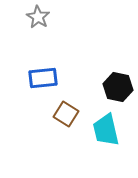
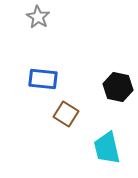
blue rectangle: moved 1 px down; rotated 12 degrees clockwise
cyan trapezoid: moved 1 px right, 18 px down
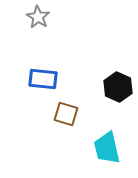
black hexagon: rotated 12 degrees clockwise
brown square: rotated 15 degrees counterclockwise
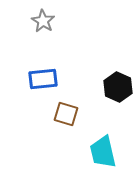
gray star: moved 5 px right, 4 px down
blue rectangle: rotated 12 degrees counterclockwise
cyan trapezoid: moved 4 px left, 4 px down
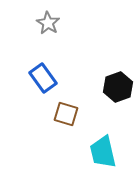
gray star: moved 5 px right, 2 px down
blue rectangle: moved 1 px up; rotated 60 degrees clockwise
black hexagon: rotated 16 degrees clockwise
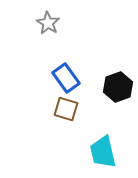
blue rectangle: moved 23 px right
brown square: moved 5 px up
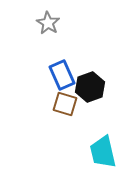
blue rectangle: moved 4 px left, 3 px up; rotated 12 degrees clockwise
black hexagon: moved 28 px left
brown square: moved 1 px left, 5 px up
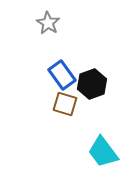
blue rectangle: rotated 12 degrees counterclockwise
black hexagon: moved 2 px right, 3 px up
cyan trapezoid: rotated 24 degrees counterclockwise
